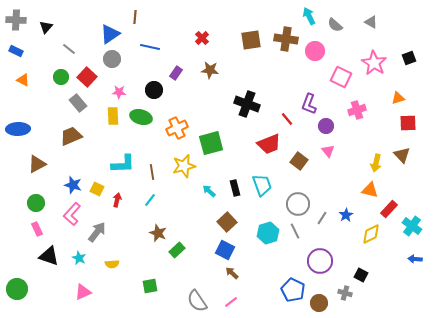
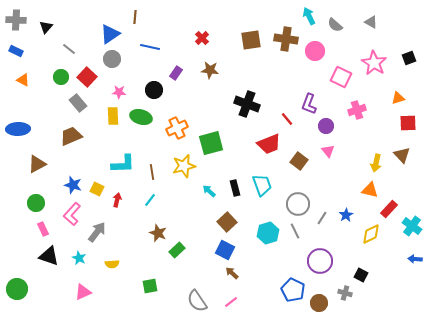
pink rectangle at (37, 229): moved 6 px right
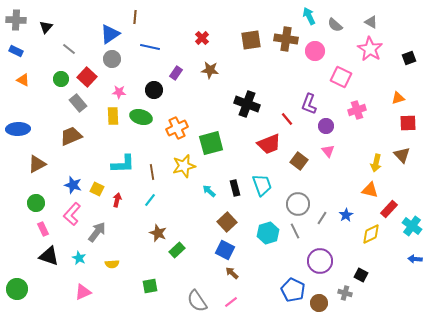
pink star at (374, 63): moved 4 px left, 14 px up
green circle at (61, 77): moved 2 px down
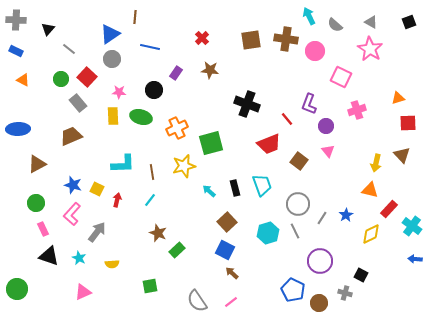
black triangle at (46, 27): moved 2 px right, 2 px down
black square at (409, 58): moved 36 px up
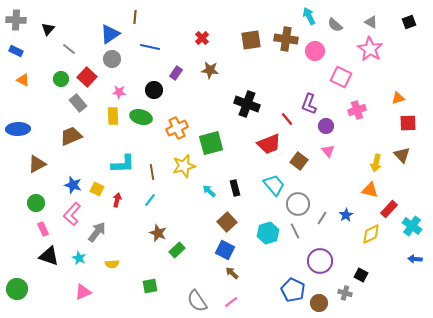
cyan trapezoid at (262, 185): moved 12 px right; rotated 20 degrees counterclockwise
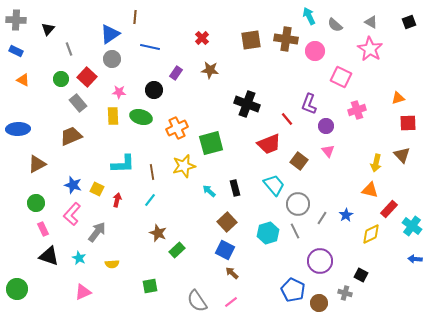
gray line at (69, 49): rotated 32 degrees clockwise
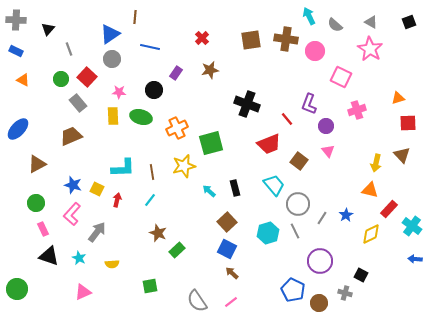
brown star at (210, 70): rotated 18 degrees counterclockwise
blue ellipse at (18, 129): rotated 45 degrees counterclockwise
cyan L-shape at (123, 164): moved 4 px down
blue square at (225, 250): moved 2 px right, 1 px up
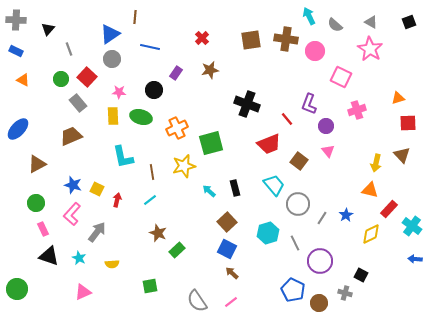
cyan L-shape at (123, 168): moved 11 px up; rotated 80 degrees clockwise
cyan line at (150, 200): rotated 16 degrees clockwise
gray line at (295, 231): moved 12 px down
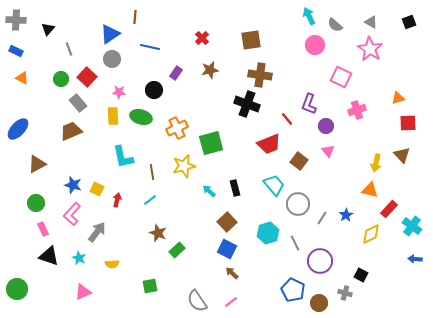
brown cross at (286, 39): moved 26 px left, 36 px down
pink circle at (315, 51): moved 6 px up
orange triangle at (23, 80): moved 1 px left, 2 px up
brown trapezoid at (71, 136): moved 5 px up
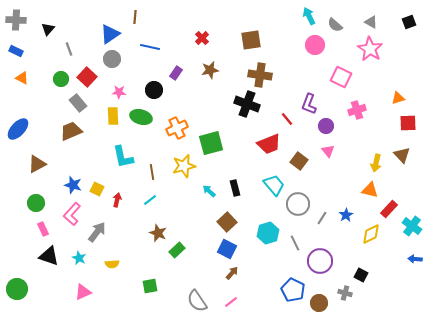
brown arrow at (232, 273): rotated 88 degrees clockwise
